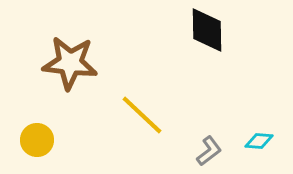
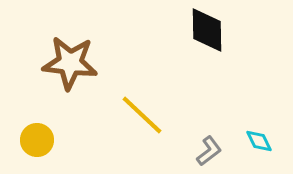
cyan diamond: rotated 60 degrees clockwise
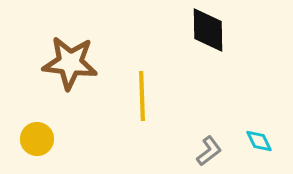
black diamond: moved 1 px right
yellow line: moved 19 px up; rotated 45 degrees clockwise
yellow circle: moved 1 px up
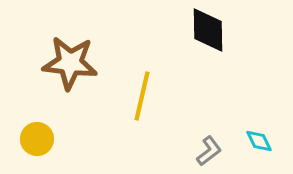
yellow line: rotated 15 degrees clockwise
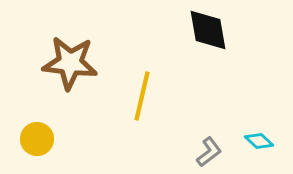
black diamond: rotated 9 degrees counterclockwise
cyan diamond: rotated 20 degrees counterclockwise
gray L-shape: moved 1 px down
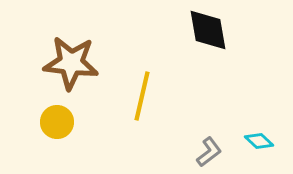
brown star: moved 1 px right
yellow circle: moved 20 px right, 17 px up
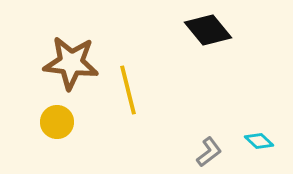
black diamond: rotated 30 degrees counterclockwise
yellow line: moved 14 px left, 6 px up; rotated 27 degrees counterclockwise
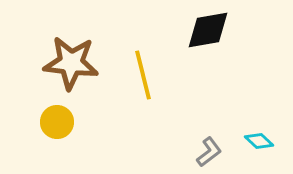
black diamond: rotated 60 degrees counterclockwise
yellow line: moved 15 px right, 15 px up
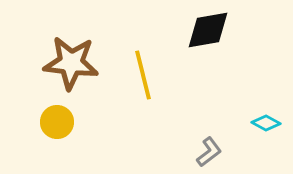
cyan diamond: moved 7 px right, 18 px up; rotated 16 degrees counterclockwise
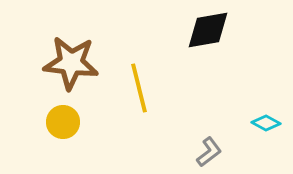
yellow line: moved 4 px left, 13 px down
yellow circle: moved 6 px right
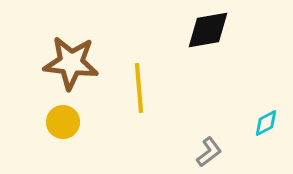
yellow line: rotated 9 degrees clockwise
cyan diamond: rotated 56 degrees counterclockwise
